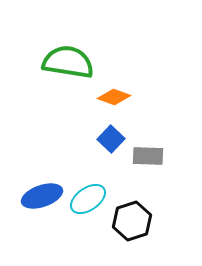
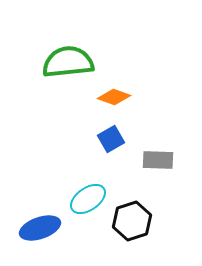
green semicircle: rotated 15 degrees counterclockwise
blue square: rotated 16 degrees clockwise
gray rectangle: moved 10 px right, 4 px down
blue ellipse: moved 2 px left, 32 px down
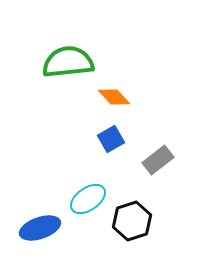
orange diamond: rotated 28 degrees clockwise
gray rectangle: rotated 40 degrees counterclockwise
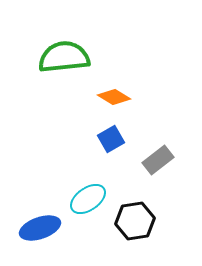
green semicircle: moved 4 px left, 5 px up
orange diamond: rotated 16 degrees counterclockwise
black hexagon: moved 3 px right; rotated 9 degrees clockwise
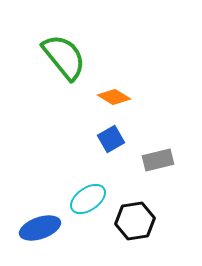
green semicircle: rotated 57 degrees clockwise
gray rectangle: rotated 24 degrees clockwise
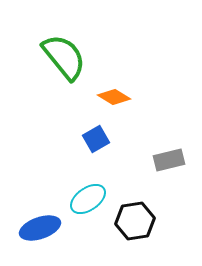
blue square: moved 15 px left
gray rectangle: moved 11 px right
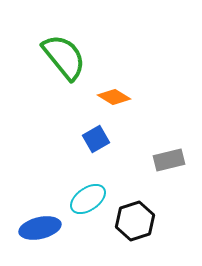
black hexagon: rotated 9 degrees counterclockwise
blue ellipse: rotated 6 degrees clockwise
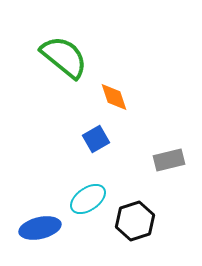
green semicircle: rotated 12 degrees counterclockwise
orange diamond: rotated 40 degrees clockwise
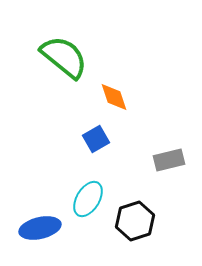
cyan ellipse: rotated 24 degrees counterclockwise
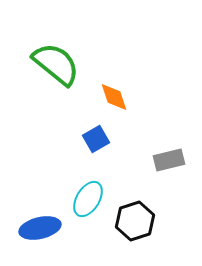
green semicircle: moved 8 px left, 7 px down
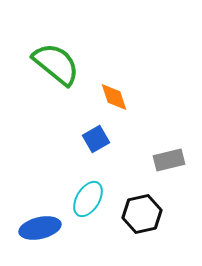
black hexagon: moved 7 px right, 7 px up; rotated 6 degrees clockwise
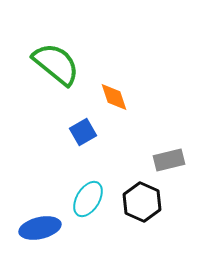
blue square: moved 13 px left, 7 px up
black hexagon: moved 12 px up; rotated 24 degrees counterclockwise
